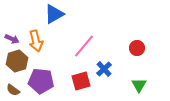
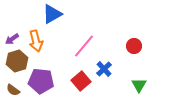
blue triangle: moved 2 px left
purple arrow: rotated 120 degrees clockwise
red circle: moved 3 px left, 2 px up
red square: rotated 24 degrees counterclockwise
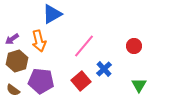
orange arrow: moved 3 px right
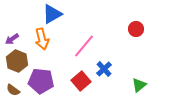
orange arrow: moved 3 px right, 2 px up
red circle: moved 2 px right, 17 px up
brown hexagon: rotated 20 degrees counterclockwise
green triangle: rotated 21 degrees clockwise
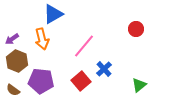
blue triangle: moved 1 px right
